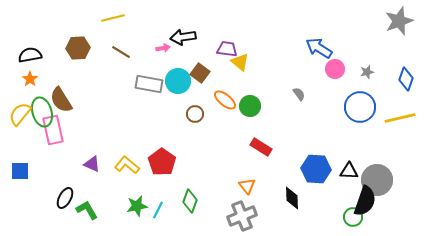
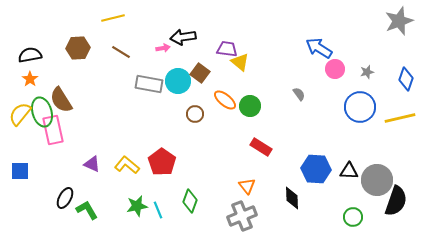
black semicircle at (365, 201): moved 31 px right
cyan line at (158, 210): rotated 48 degrees counterclockwise
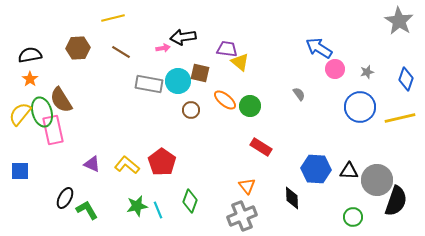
gray star at (399, 21): rotated 20 degrees counterclockwise
brown square at (200, 73): rotated 24 degrees counterclockwise
brown circle at (195, 114): moved 4 px left, 4 px up
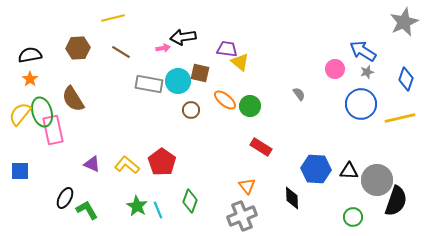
gray star at (399, 21): moved 5 px right, 1 px down; rotated 16 degrees clockwise
blue arrow at (319, 48): moved 44 px right, 3 px down
brown semicircle at (61, 100): moved 12 px right, 1 px up
blue circle at (360, 107): moved 1 px right, 3 px up
green star at (137, 206): rotated 30 degrees counterclockwise
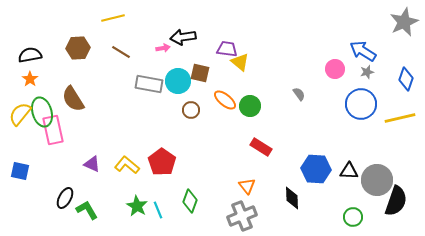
blue square at (20, 171): rotated 12 degrees clockwise
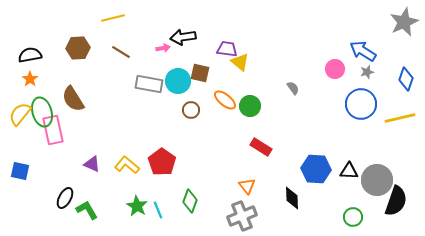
gray semicircle at (299, 94): moved 6 px left, 6 px up
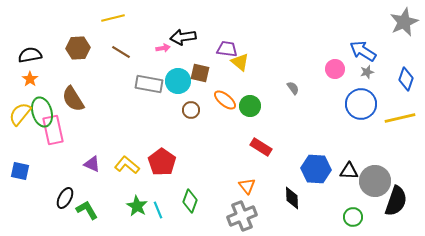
gray circle at (377, 180): moved 2 px left, 1 px down
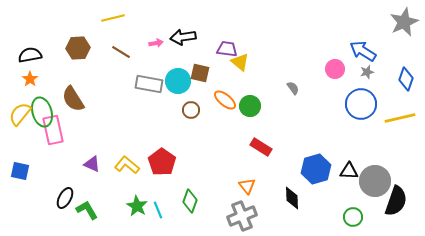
pink arrow at (163, 48): moved 7 px left, 5 px up
blue hexagon at (316, 169): rotated 20 degrees counterclockwise
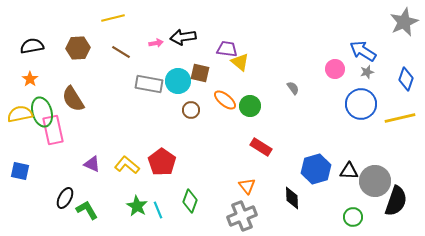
black semicircle at (30, 55): moved 2 px right, 9 px up
yellow semicircle at (20, 114): rotated 40 degrees clockwise
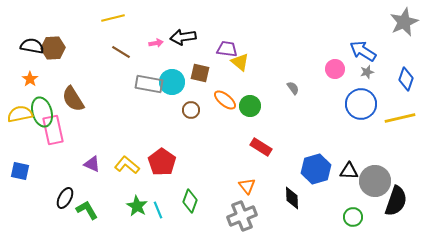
black semicircle at (32, 46): rotated 20 degrees clockwise
brown hexagon at (78, 48): moved 25 px left
cyan circle at (178, 81): moved 6 px left, 1 px down
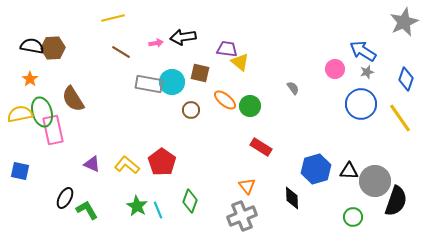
yellow line at (400, 118): rotated 68 degrees clockwise
